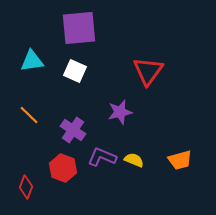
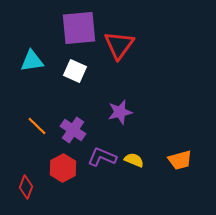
red triangle: moved 29 px left, 26 px up
orange line: moved 8 px right, 11 px down
red hexagon: rotated 12 degrees clockwise
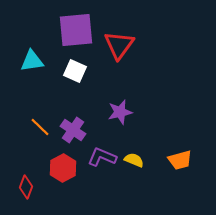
purple square: moved 3 px left, 2 px down
orange line: moved 3 px right, 1 px down
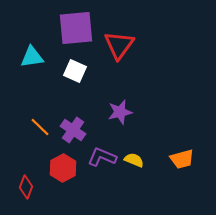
purple square: moved 2 px up
cyan triangle: moved 4 px up
orange trapezoid: moved 2 px right, 1 px up
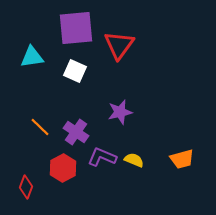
purple cross: moved 3 px right, 2 px down
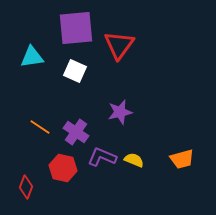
orange line: rotated 10 degrees counterclockwise
red hexagon: rotated 20 degrees counterclockwise
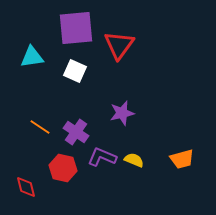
purple star: moved 2 px right, 1 px down
red diamond: rotated 35 degrees counterclockwise
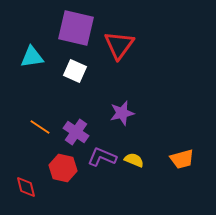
purple square: rotated 18 degrees clockwise
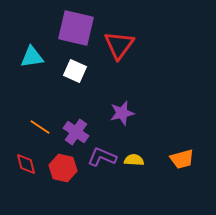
yellow semicircle: rotated 18 degrees counterclockwise
red diamond: moved 23 px up
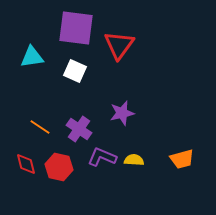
purple square: rotated 6 degrees counterclockwise
purple cross: moved 3 px right, 3 px up
red hexagon: moved 4 px left, 1 px up
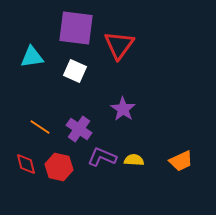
purple star: moved 1 px right, 4 px up; rotated 25 degrees counterclockwise
orange trapezoid: moved 1 px left, 2 px down; rotated 10 degrees counterclockwise
